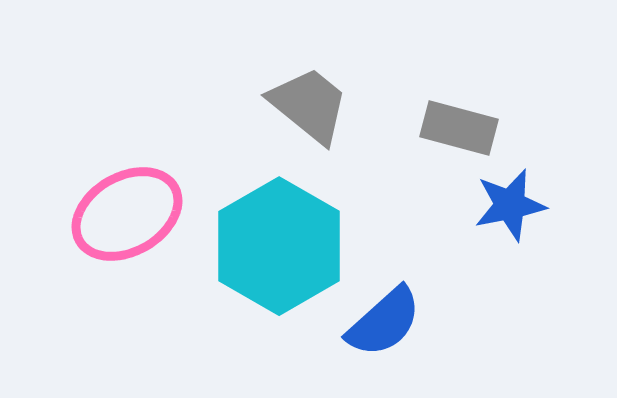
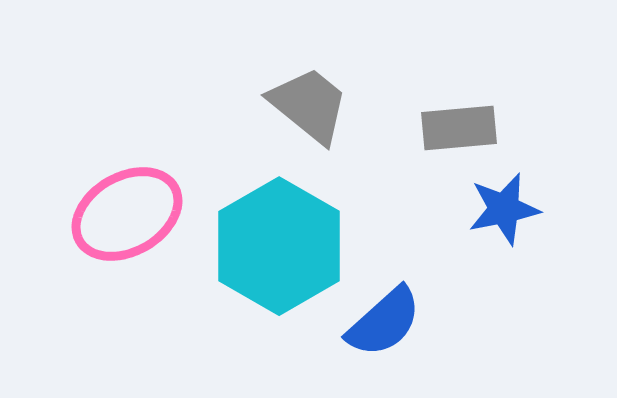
gray rectangle: rotated 20 degrees counterclockwise
blue star: moved 6 px left, 4 px down
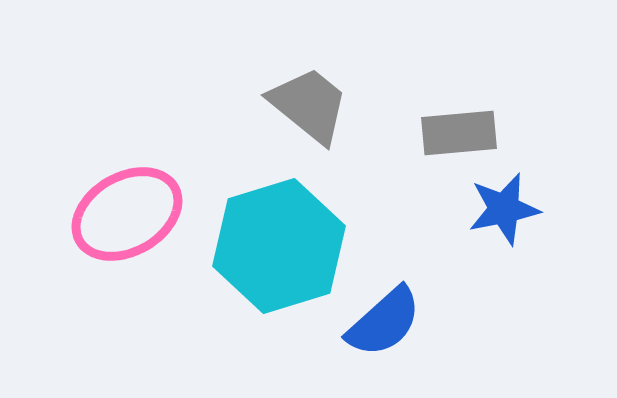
gray rectangle: moved 5 px down
cyan hexagon: rotated 13 degrees clockwise
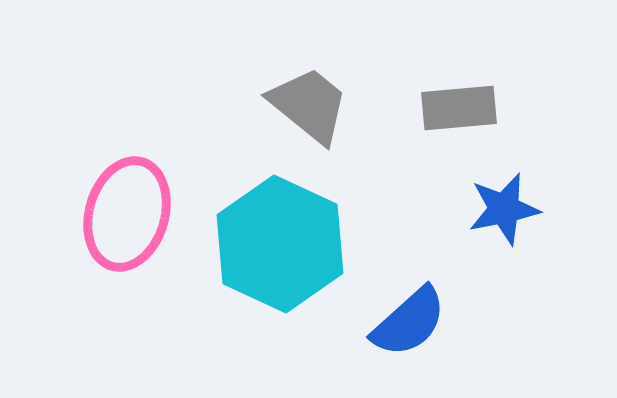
gray rectangle: moved 25 px up
pink ellipse: rotated 44 degrees counterclockwise
cyan hexagon: moved 1 px right, 2 px up; rotated 18 degrees counterclockwise
blue semicircle: moved 25 px right
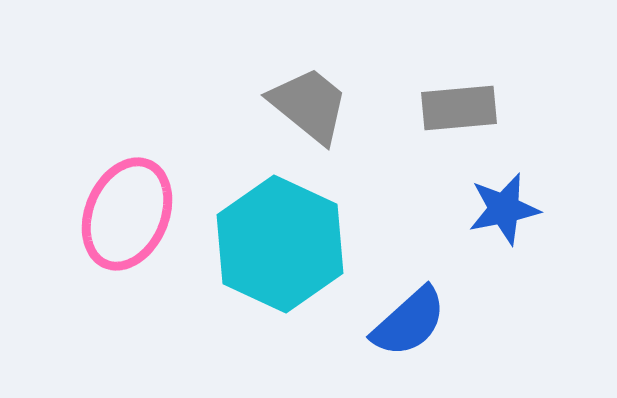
pink ellipse: rotated 7 degrees clockwise
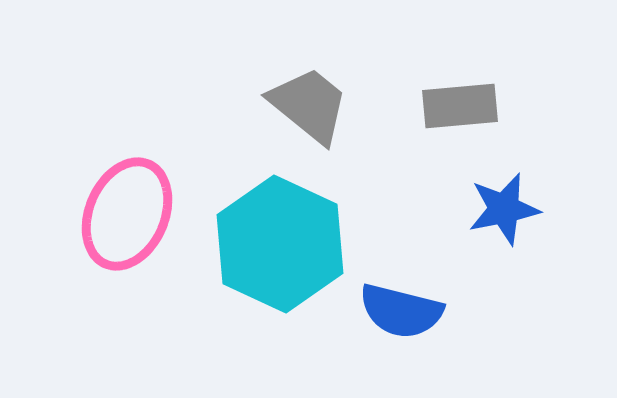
gray rectangle: moved 1 px right, 2 px up
blue semicircle: moved 8 px left, 11 px up; rotated 56 degrees clockwise
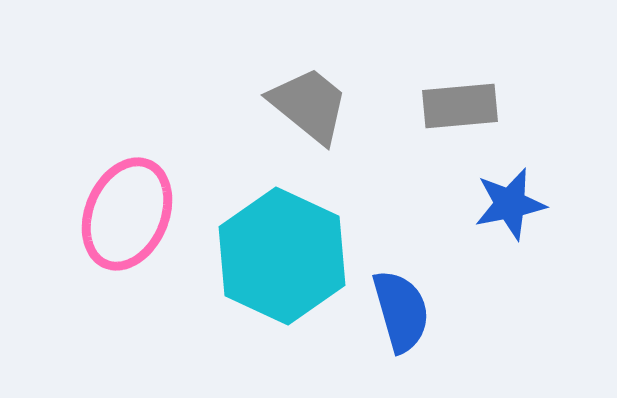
blue star: moved 6 px right, 5 px up
cyan hexagon: moved 2 px right, 12 px down
blue semicircle: rotated 120 degrees counterclockwise
